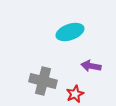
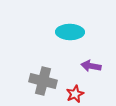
cyan ellipse: rotated 20 degrees clockwise
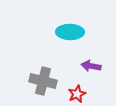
red star: moved 2 px right
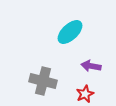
cyan ellipse: rotated 44 degrees counterclockwise
red star: moved 8 px right
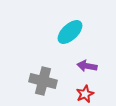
purple arrow: moved 4 px left
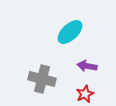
gray cross: moved 1 px left, 2 px up
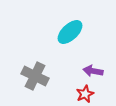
purple arrow: moved 6 px right, 5 px down
gray cross: moved 7 px left, 3 px up; rotated 12 degrees clockwise
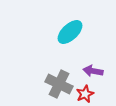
gray cross: moved 24 px right, 8 px down
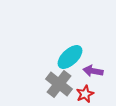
cyan ellipse: moved 25 px down
gray cross: rotated 12 degrees clockwise
